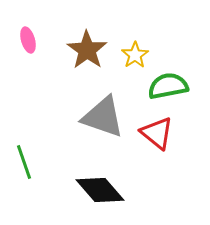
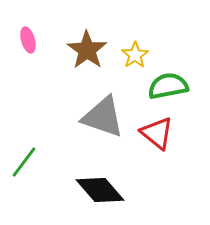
green line: rotated 56 degrees clockwise
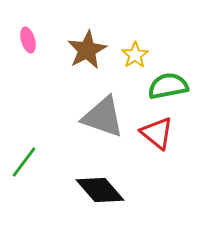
brown star: rotated 9 degrees clockwise
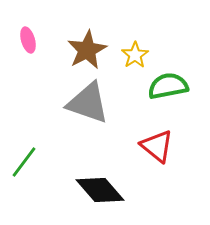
gray triangle: moved 15 px left, 14 px up
red triangle: moved 13 px down
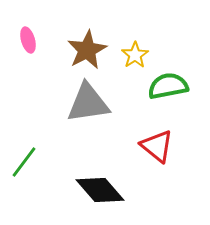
gray triangle: rotated 27 degrees counterclockwise
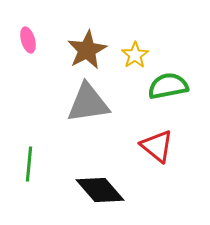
green line: moved 5 px right, 2 px down; rotated 32 degrees counterclockwise
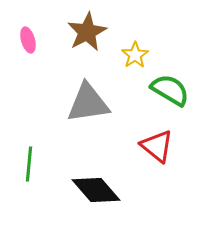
brown star: moved 18 px up
green semicircle: moved 2 px right, 4 px down; rotated 42 degrees clockwise
black diamond: moved 4 px left
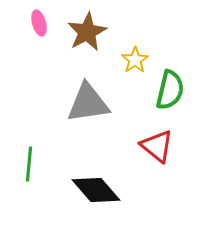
pink ellipse: moved 11 px right, 17 px up
yellow star: moved 5 px down
green semicircle: rotated 72 degrees clockwise
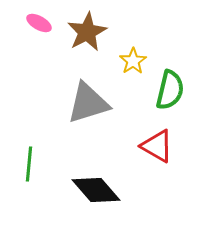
pink ellipse: rotated 45 degrees counterclockwise
yellow star: moved 2 px left, 1 px down
gray triangle: rotated 9 degrees counterclockwise
red triangle: rotated 9 degrees counterclockwise
